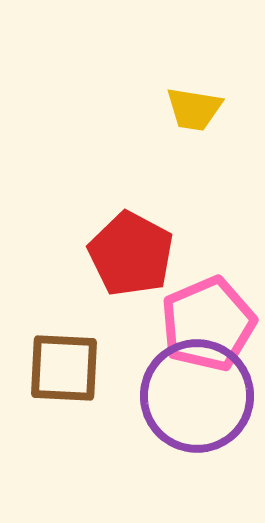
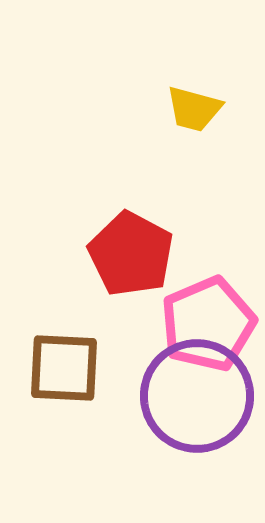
yellow trapezoid: rotated 6 degrees clockwise
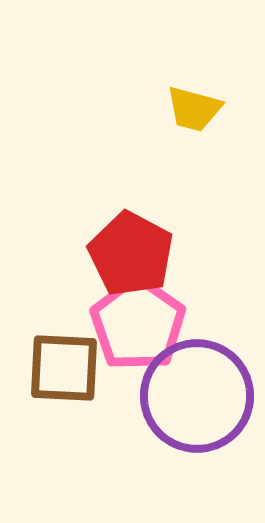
pink pentagon: moved 70 px left; rotated 14 degrees counterclockwise
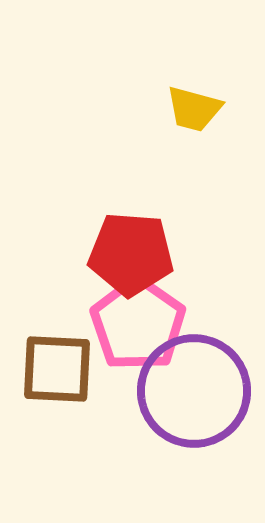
red pentagon: rotated 24 degrees counterclockwise
brown square: moved 7 px left, 1 px down
purple circle: moved 3 px left, 5 px up
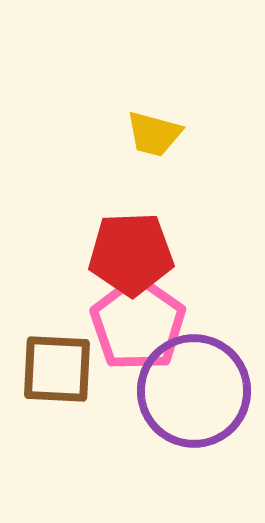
yellow trapezoid: moved 40 px left, 25 px down
red pentagon: rotated 6 degrees counterclockwise
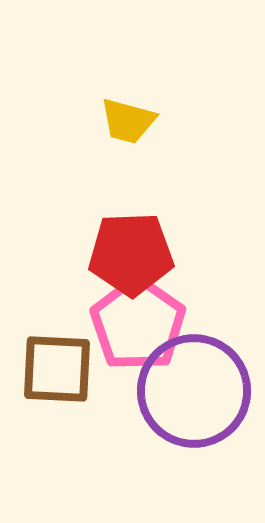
yellow trapezoid: moved 26 px left, 13 px up
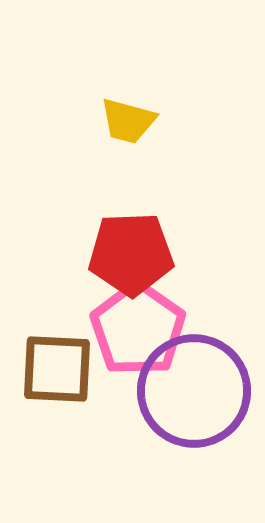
pink pentagon: moved 5 px down
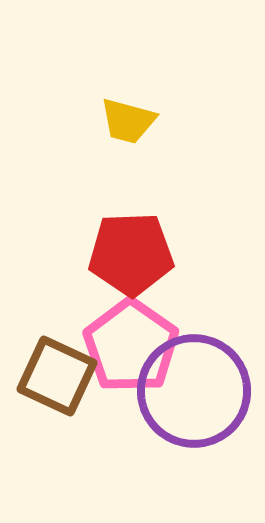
pink pentagon: moved 7 px left, 17 px down
brown square: moved 7 px down; rotated 22 degrees clockwise
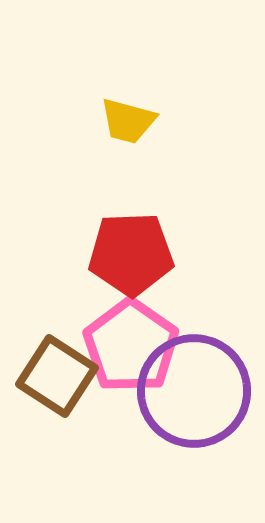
brown square: rotated 8 degrees clockwise
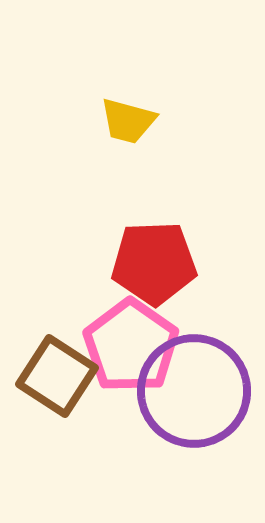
red pentagon: moved 23 px right, 9 px down
